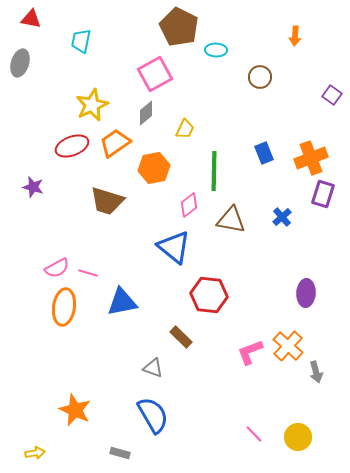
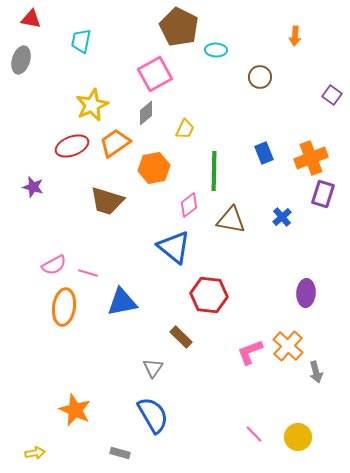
gray ellipse at (20, 63): moved 1 px right, 3 px up
pink semicircle at (57, 268): moved 3 px left, 3 px up
gray triangle at (153, 368): rotated 45 degrees clockwise
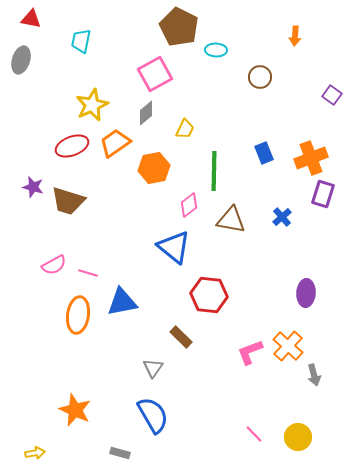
brown trapezoid at (107, 201): moved 39 px left
orange ellipse at (64, 307): moved 14 px right, 8 px down
gray arrow at (316, 372): moved 2 px left, 3 px down
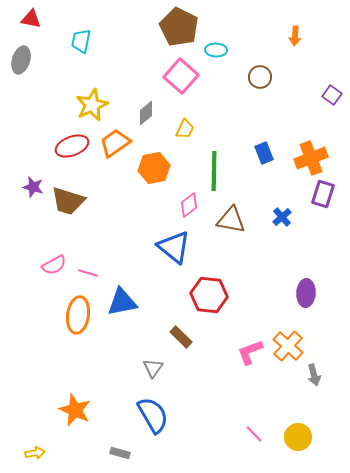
pink square at (155, 74): moved 26 px right, 2 px down; rotated 20 degrees counterclockwise
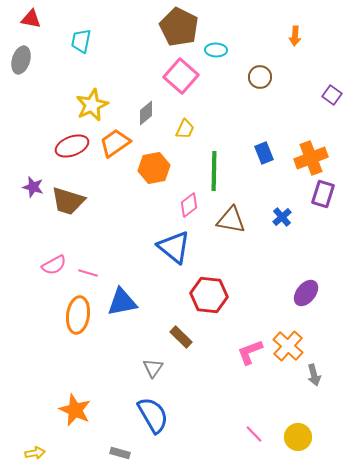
purple ellipse at (306, 293): rotated 36 degrees clockwise
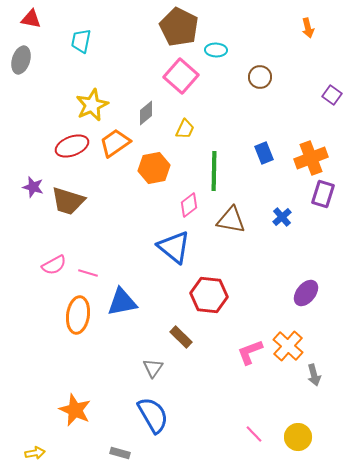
orange arrow at (295, 36): moved 13 px right, 8 px up; rotated 18 degrees counterclockwise
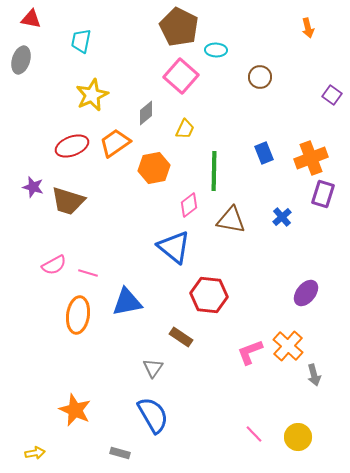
yellow star at (92, 105): moved 10 px up
blue triangle at (122, 302): moved 5 px right
brown rectangle at (181, 337): rotated 10 degrees counterclockwise
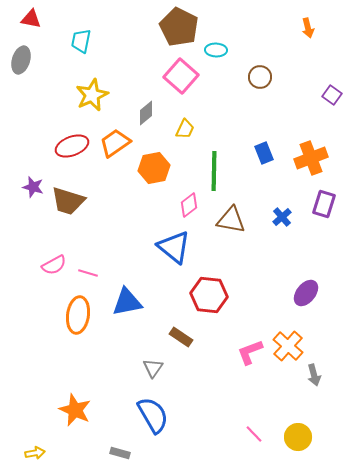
purple rectangle at (323, 194): moved 1 px right, 10 px down
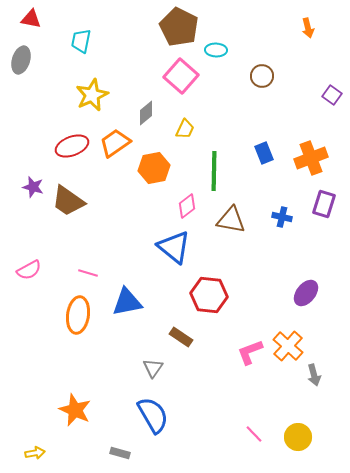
brown circle at (260, 77): moved 2 px right, 1 px up
brown trapezoid at (68, 201): rotated 18 degrees clockwise
pink diamond at (189, 205): moved 2 px left, 1 px down
blue cross at (282, 217): rotated 36 degrees counterclockwise
pink semicircle at (54, 265): moved 25 px left, 5 px down
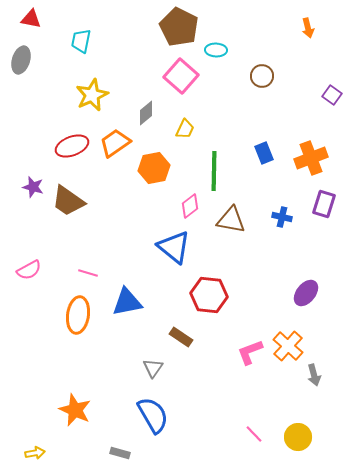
pink diamond at (187, 206): moved 3 px right
